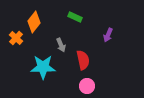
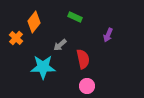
gray arrow: moved 1 px left; rotated 72 degrees clockwise
red semicircle: moved 1 px up
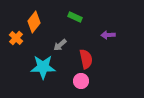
purple arrow: rotated 64 degrees clockwise
red semicircle: moved 3 px right
pink circle: moved 6 px left, 5 px up
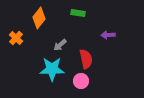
green rectangle: moved 3 px right, 4 px up; rotated 16 degrees counterclockwise
orange diamond: moved 5 px right, 4 px up
cyan star: moved 9 px right, 2 px down
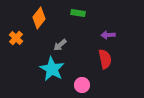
red semicircle: moved 19 px right
cyan star: rotated 30 degrees clockwise
pink circle: moved 1 px right, 4 px down
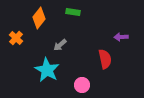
green rectangle: moved 5 px left, 1 px up
purple arrow: moved 13 px right, 2 px down
cyan star: moved 5 px left, 1 px down
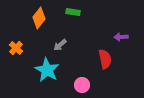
orange cross: moved 10 px down
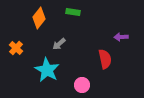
gray arrow: moved 1 px left, 1 px up
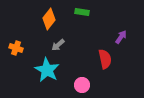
green rectangle: moved 9 px right
orange diamond: moved 10 px right, 1 px down
purple arrow: rotated 128 degrees clockwise
gray arrow: moved 1 px left, 1 px down
orange cross: rotated 24 degrees counterclockwise
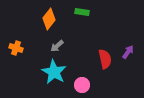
purple arrow: moved 7 px right, 15 px down
gray arrow: moved 1 px left, 1 px down
cyan star: moved 7 px right, 2 px down
